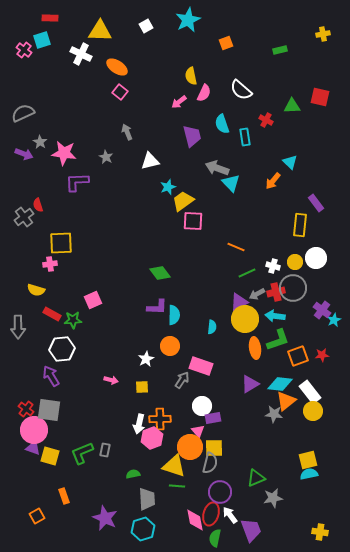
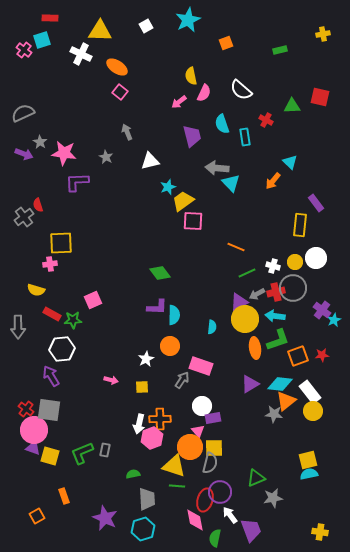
gray arrow at (217, 168): rotated 15 degrees counterclockwise
red ellipse at (211, 514): moved 6 px left, 14 px up
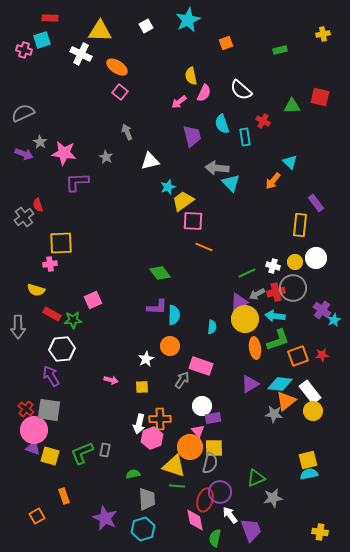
pink cross at (24, 50): rotated 21 degrees counterclockwise
red cross at (266, 120): moved 3 px left, 1 px down
orange line at (236, 247): moved 32 px left
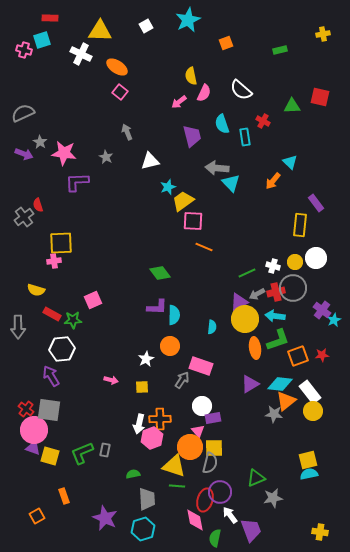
pink cross at (50, 264): moved 4 px right, 3 px up
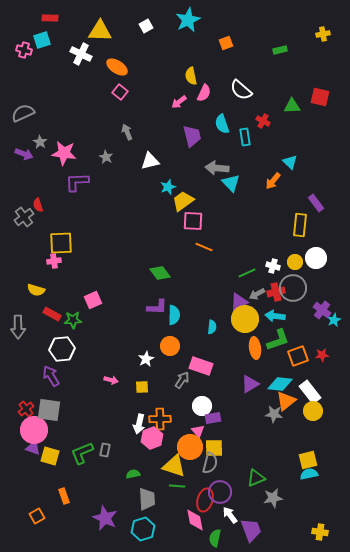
red cross at (26, 409): rotated 14 degrees clockwise
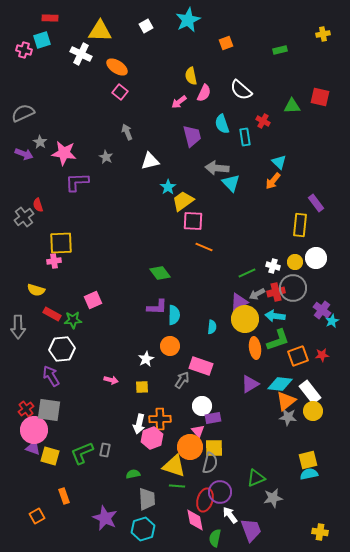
cyan triangle at (290, 162): moved 11 px left
cyan star at (168, 187): rotated 14 degrees counterclockwise
cyan star at (334, 320): moved 2 px left, 1 px down
gray star at (274, 414): moved 14 px right, 3 px down
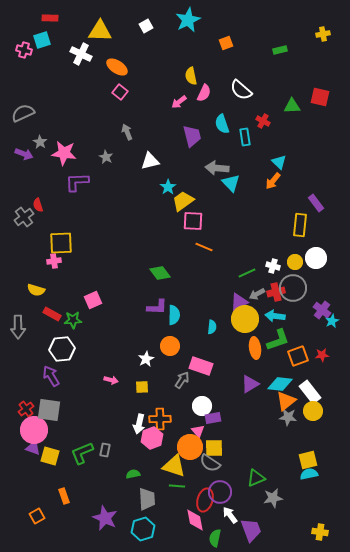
gray semicircle at (210, 463): rotated 110 degrees clockwise
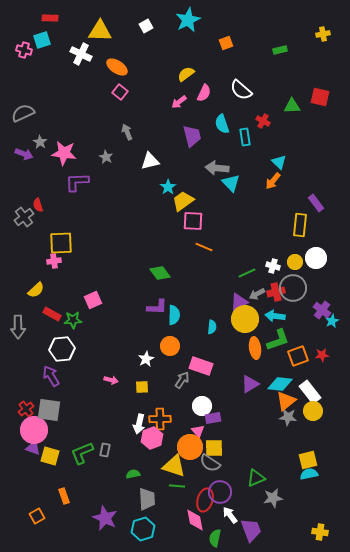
yellow semicircle at (191, 76): moved 5 px left, 2 px up; rotated 66 degrees clockwise
yellow semicircle at (36, 290): rotated 60 degrees counterclockwise
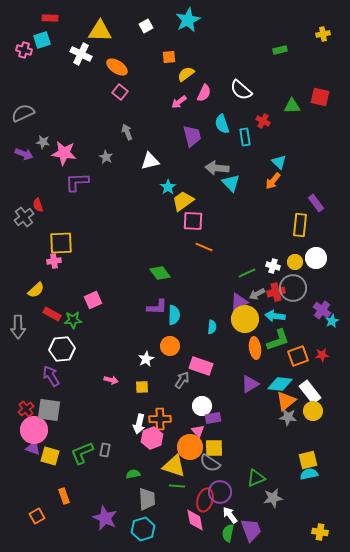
orange square at (226, 43): moved 57 px left, 14 px down; rotated 16 degrees clockwise
gray star at (40, 142): moved 3 px right; rotated 24 degrees counterclockwise
green semicircle at (215, 538): moved 13 px right, 5 px up
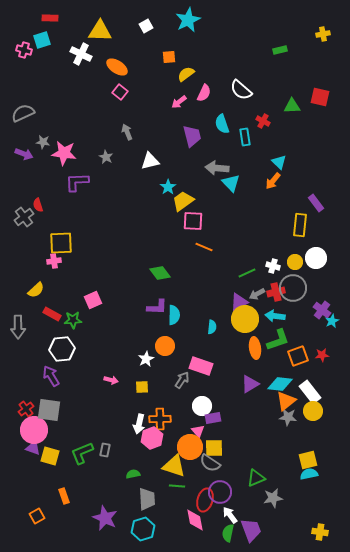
orange circle at (170, 346): moved 5 px left
